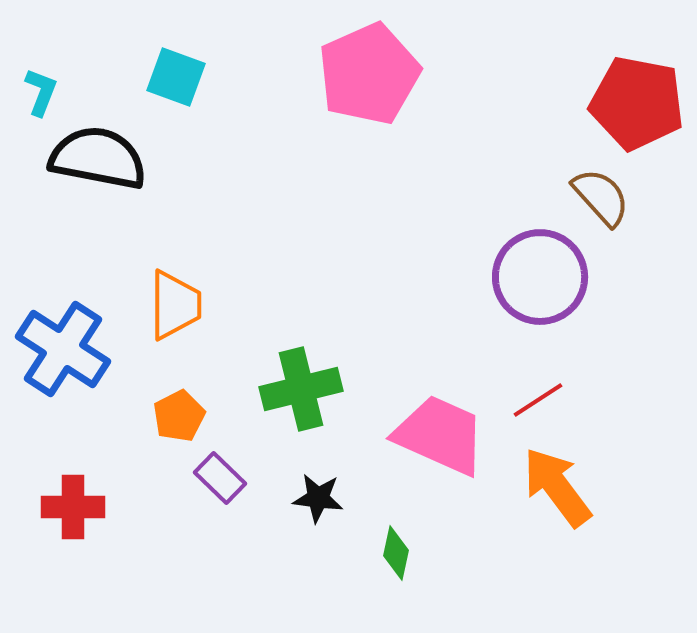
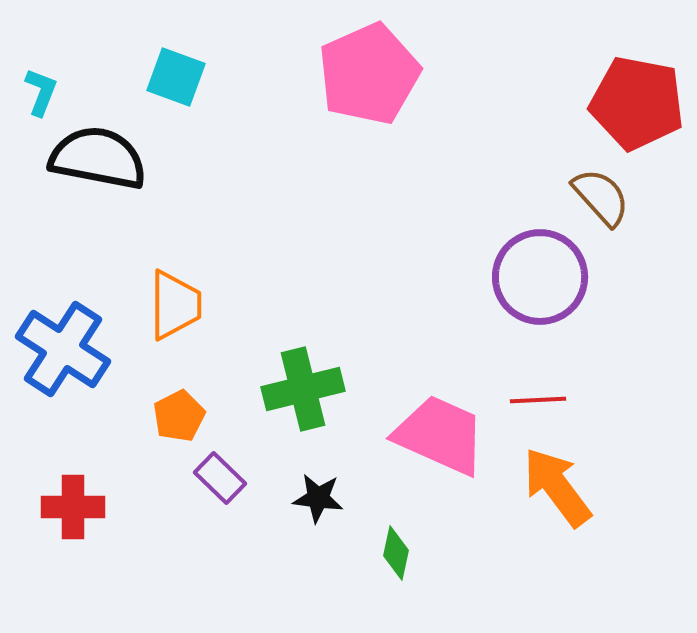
green cross: moved 2 px right
red line: rotated 30 degrees clockwise
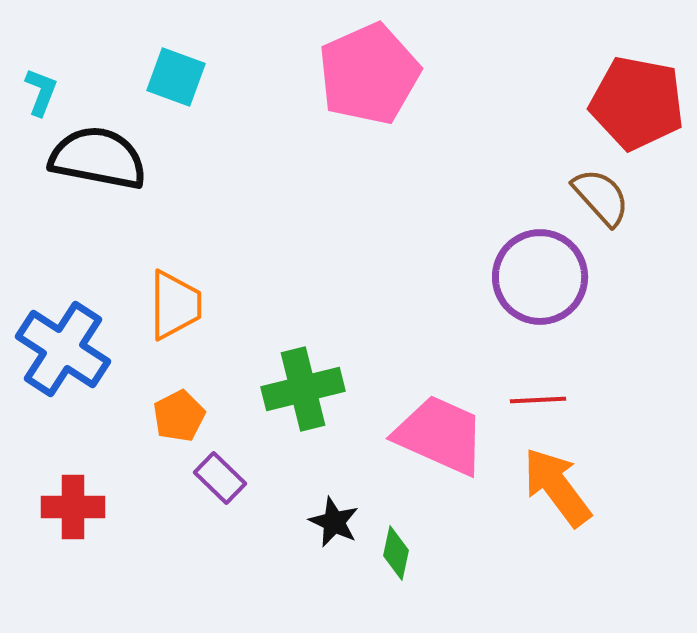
black star: moved 16 px right, 24 px down; rotated 18 degrees clockwise
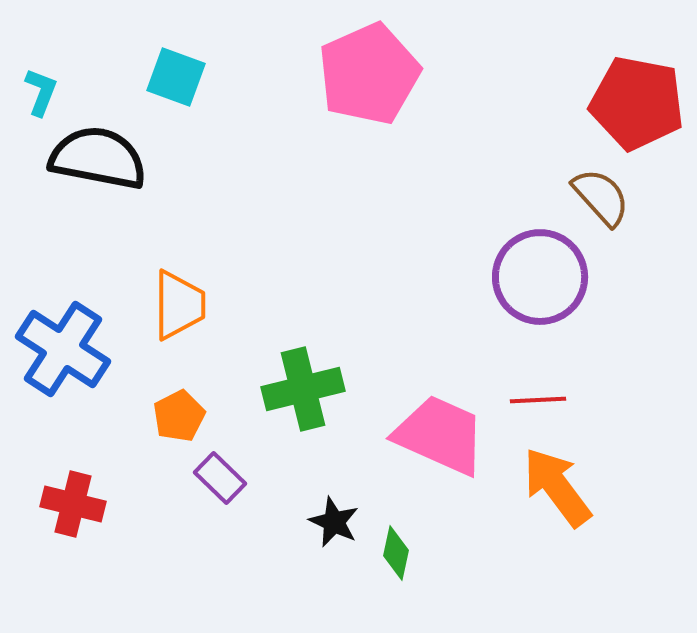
orange trapezoid: moved 4 px right
red cross: moved 3 px up; rotated 14 degrees clockwise
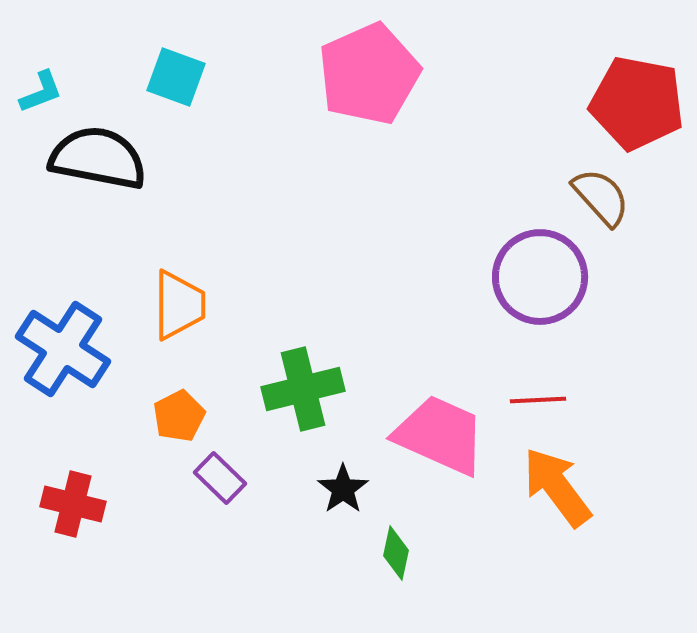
cyan L-shape: rotated 48 degrees clockwise
black star: moved 9 px right, 33 px up; rotated 12 degrees clockwise
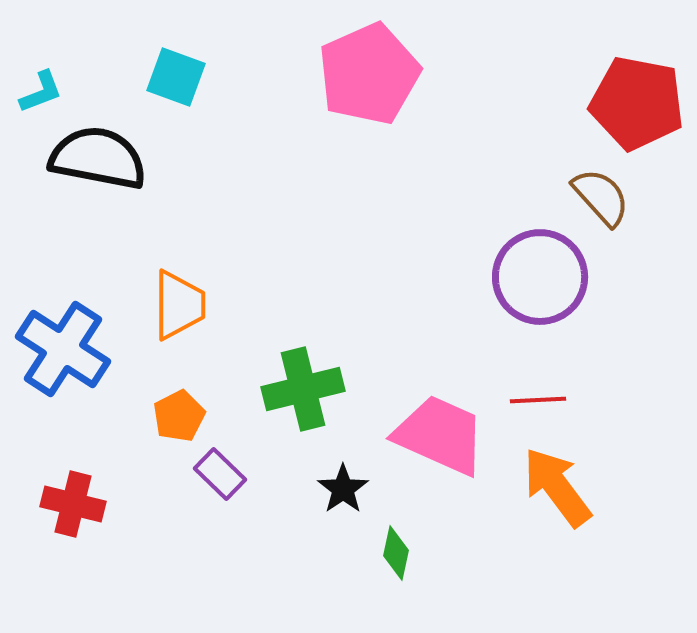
purple rectangle: moved 4 px up
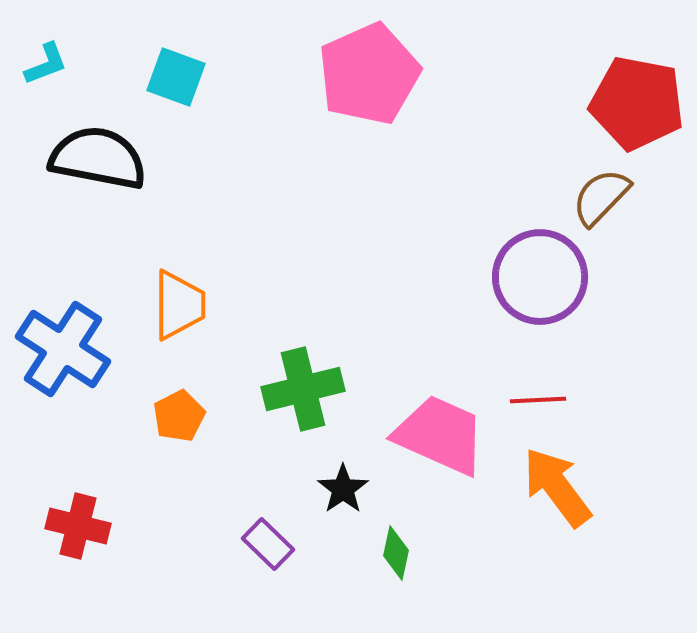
cyan L-shape: moved 5 px right, 28 px up
brown semicircle: rotated 94 degrees counterclockwise
purple rectangle: moved 48 px right, 70 px down
red cross: moved 5 px right, 22 px down
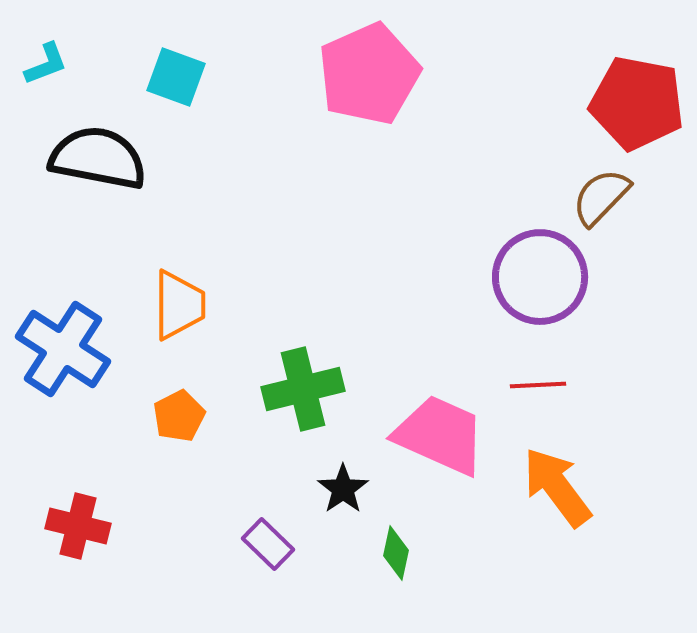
red line: moved 15 px up
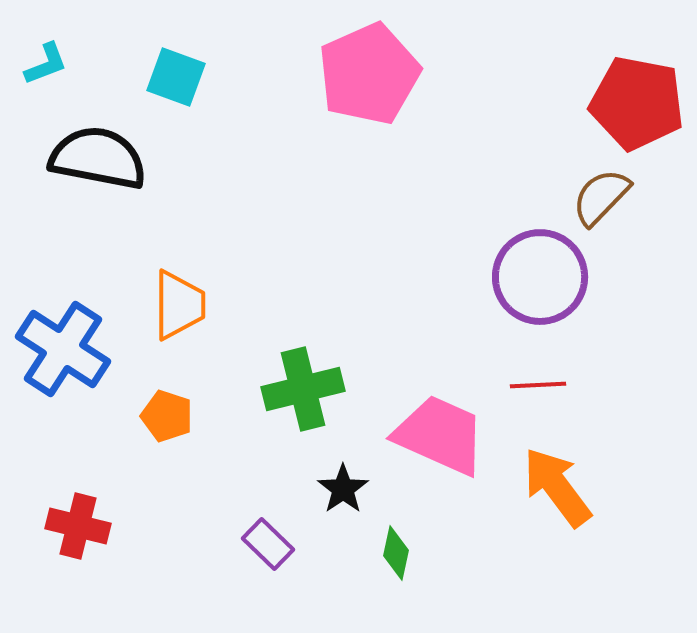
orange pentagon: moved 12 px left; rotated 27 degrees counterclockwise
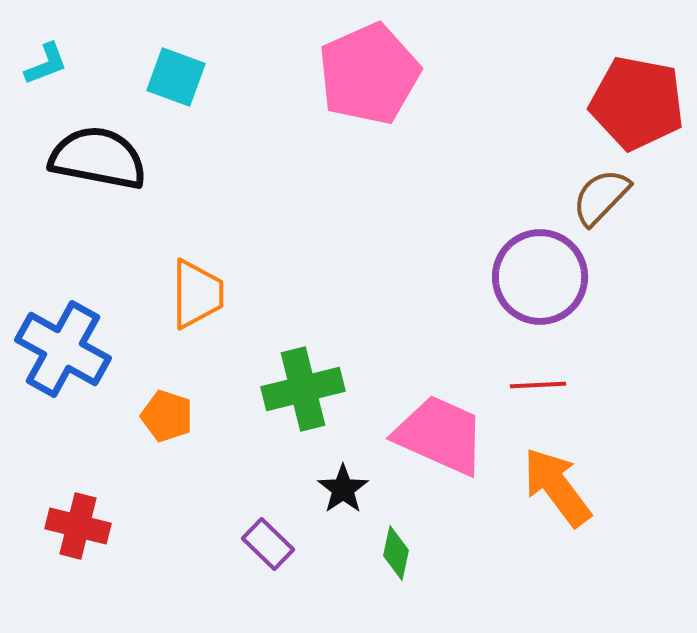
orange trapezoid: moved 18 px right, 11 px up
blue cross: rotated 4 degrees counterclockwise
